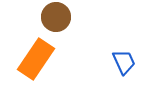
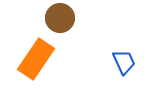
brown circle: moved 4 px right, 1 px down
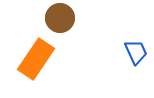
blue trapezoid: moved 12 px right, 10 px up
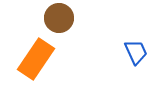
brown circle: moved 1 px left
